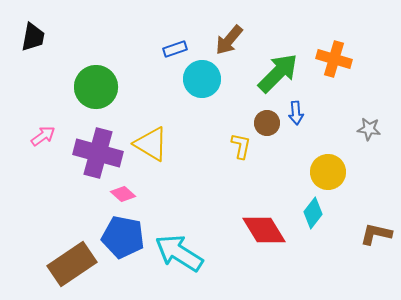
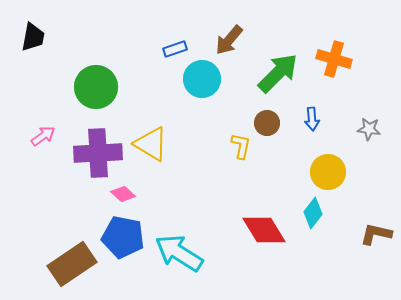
blue arrow: moved 16 px right, 6 px down
purple cross: rotated 18 degrees counterclockwise
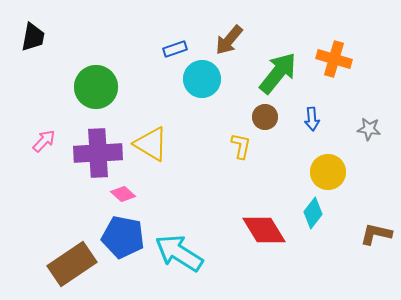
green arrow: rotated 6 degrees counterclockwise
brown circle: moved 2 px left, 6 px up
pink arrow: moved 1 px right, 5 px down; rotated 10 degrees counterclockwise
